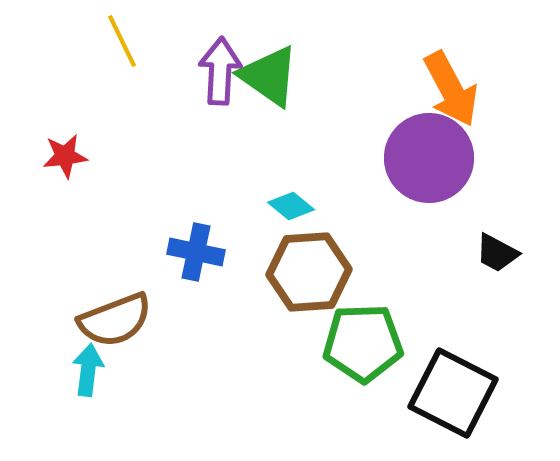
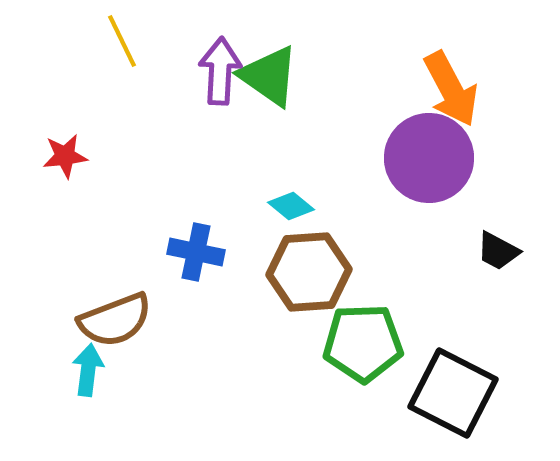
black trapezoid: moved 1 px right, 2 px up
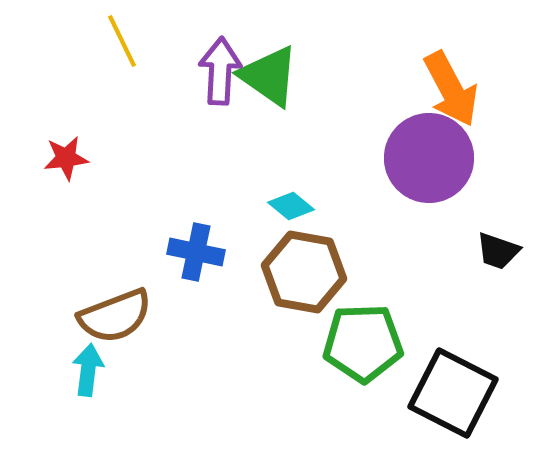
red star: moved 1 px right, 2 px down
black trapezoid: rotated 9 degrees counterclockwise
brown hexagon: moved 5 px left; rotated 14 degrees clockwise
brown semicircle: moved 4 px up
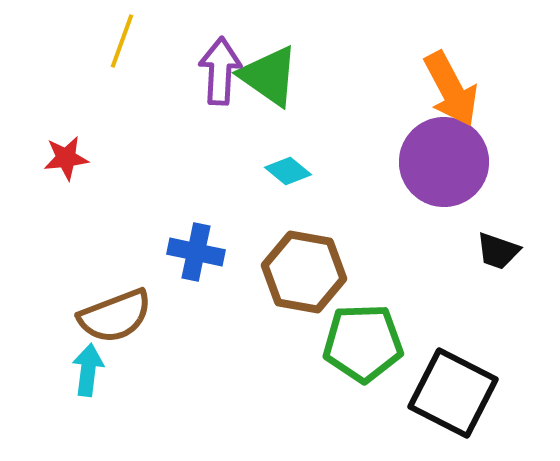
yellow line: rotated 46 degrees clockwise
purple circle: moved 15 px right, 4 px down
cyan diamond: moved 3 px left, 35 px up
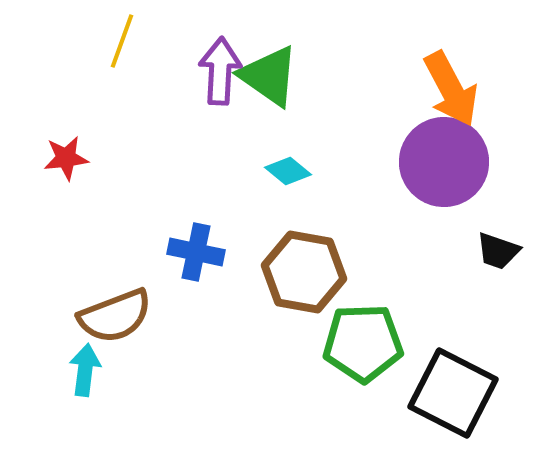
cyan arrow: moved 3 px left
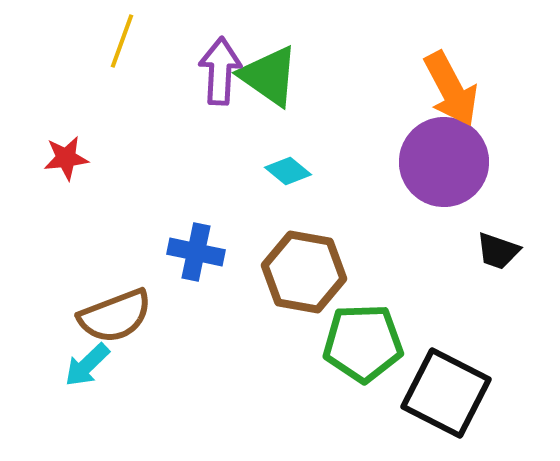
cyan arrow: moved 2 px right, 5 px up; rotated 141 degrees counterclockwise
black square: moved 7 px left
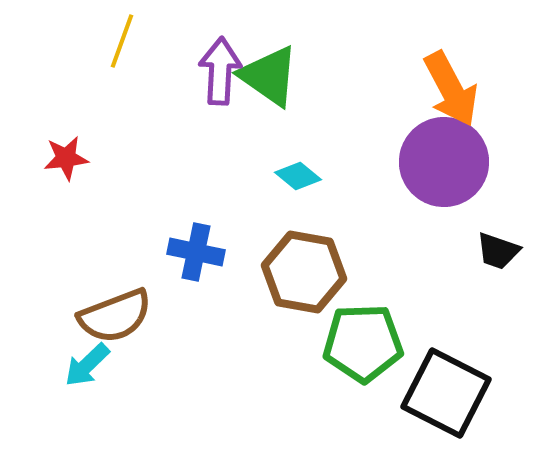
cyan diamond: moved 10 px right, 5 px down
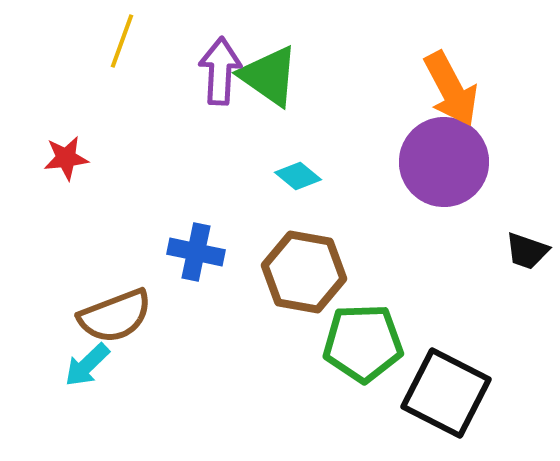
black trapezoid: moved 29 px right
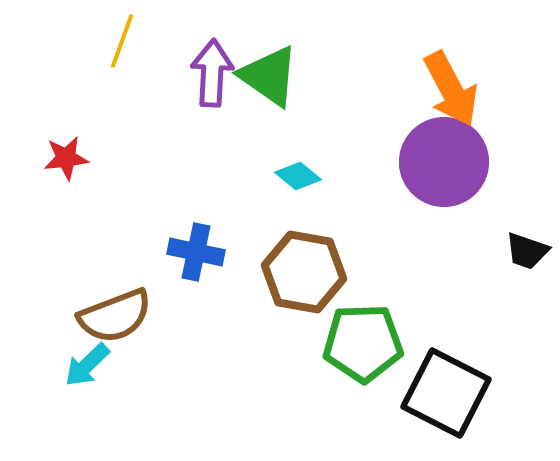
purple arrow: moved 8 px left, 2 px down
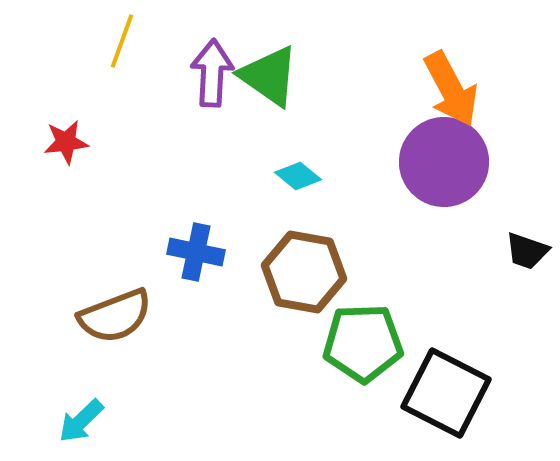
red star: moved 16 px up
cyan arrow: moved 6 px left, 56 px down
